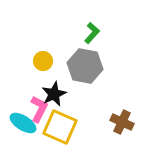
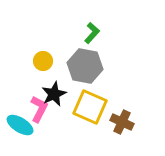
cyan ellipse: moved 3 px left, 2 px down
yellow square: moved 30 px right, 20 px up
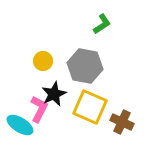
green L-shape: moved 10 px right, 9 px up; rotated 15 degrees clockwise
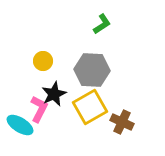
gray hexagon: moved 7 px right, 4 px down; rotated 8 degrees counterclockwise
yellow square: rotated 36 degrees clockwise
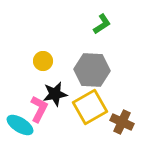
black star: moved 1 px right; rotated 15 degrees clockwise
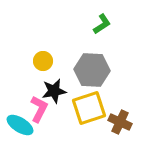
black star: moved 1 px left, 3 px up
yellow square: moved 1 px left, 1 px down; rotated 12 degrees clockwise
brown cross: moved 2 px left
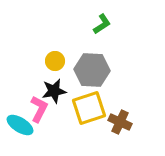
yellow circle: moved 12 px right
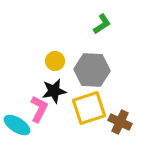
cyan ellipse: moved 3 px left
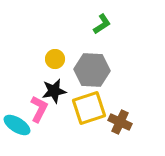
yellow circle: moved 2 px up
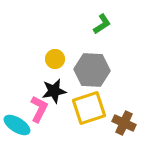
brown cross: moved 4 px right, 1 px down
